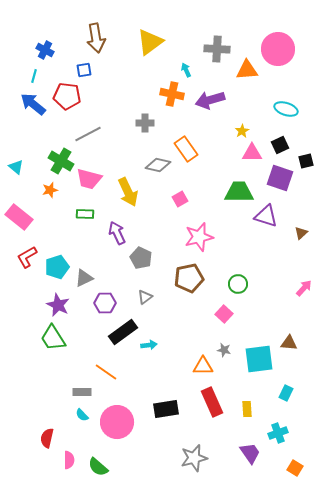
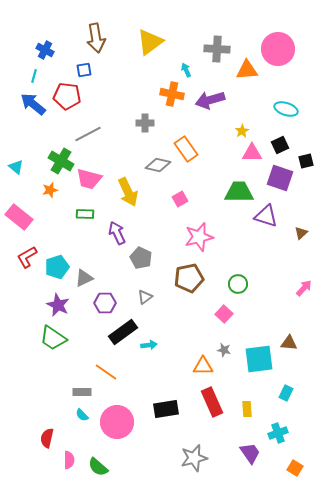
green trapezoid at (53, 338): rotated 24 degrees counterclockwise
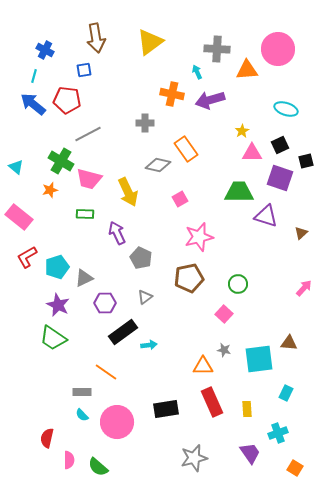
cyan arrow at (186, 70): moved 11 px right, 2 px down
red pentagon at (67, 96): moved 4 px down
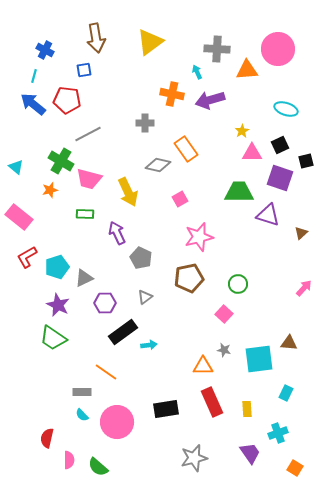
purple triangle at (266, 216): moved 2 px right, 1 px up
